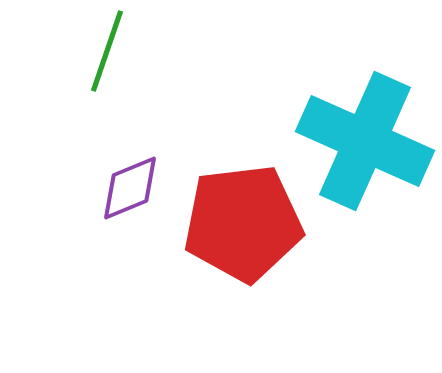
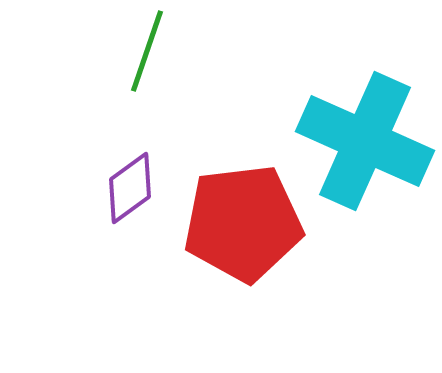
green line: moved 40 px right
purple diamond: rotated 14 degrees counterclockwise
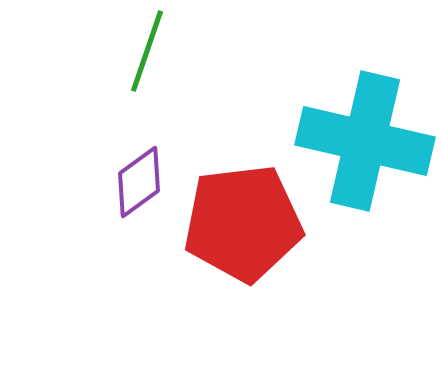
cyan cross: rotated 11 degrees counterclockwise
purple diamond: moved 9 px right, 6 px up
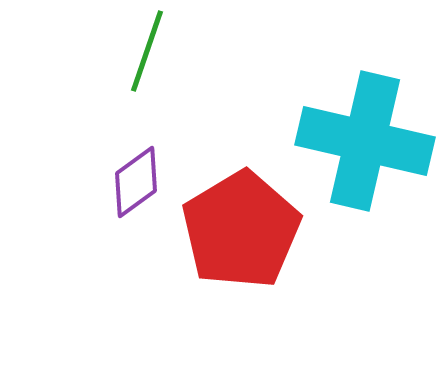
purple diamond: moved 3 px left
red pentagon: moved 2 px left, 7 px down; rotated 24 degrees counterclockwise
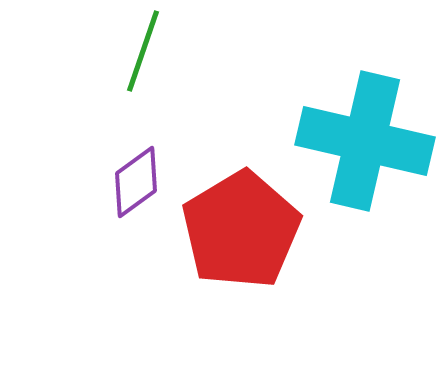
green line: moved 4 px left
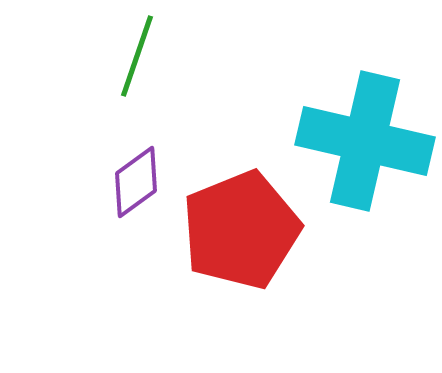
green line: moved 6 px left, 5 px down
red pentagon: rotated 9 degrees clockwise
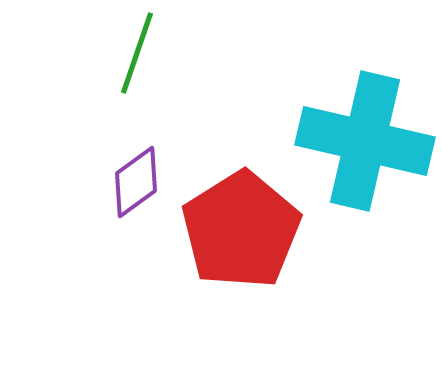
green line: moved 3 px up
red pentagon: rotated 10 degrees counterclockwise
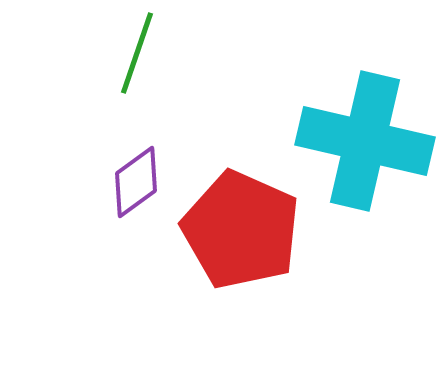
red pentagon: rotated 16 degrees counterclockwise
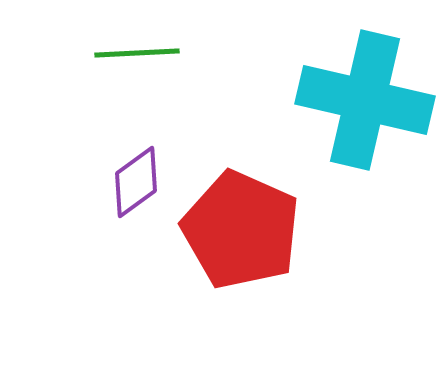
green line: rotated 68 degrees clockwise
cyan cross: moved 41 px up
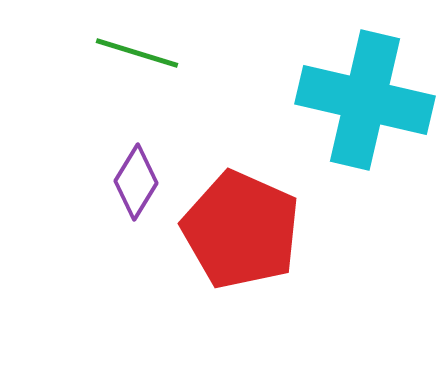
green line: rotated 20 degrees clockwise
purple diamond: rotated 22 degrees counterclockwise
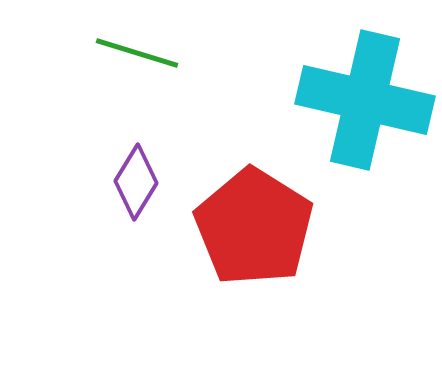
red pentagon: moved 13 px right, 3 px up; rotated 8 degrees clockwise
